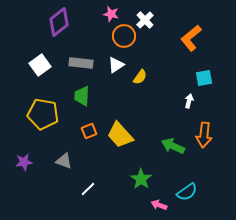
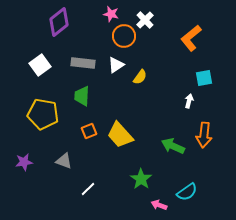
gray rectangle: moved 2 px right
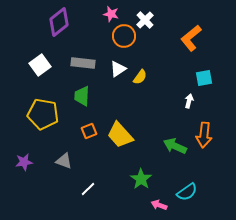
white triangle: moved 2 px right, 4 px down
green arrow: moved 2 px right
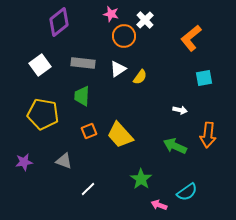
white arrow: moved 9 px left, 9 px down; rotated 88 degrees clockwise
orange arrow: moved 4 px right
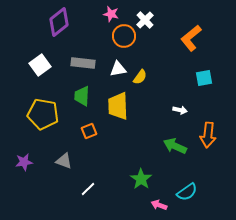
white triangle: rotated 24 degrees clockwise
yellow trapezoid: moved 2 px left, 29 px up; rotated 40 degrees clockwise
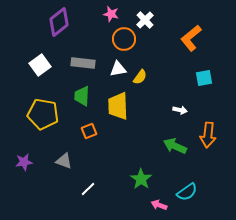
orange circle: moved 3 px down
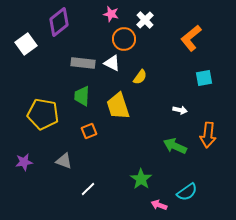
white square: moved 14 px left, 21 px up
white triangle: moved 6 px left, 6 px up; rotated 36 degrees clockwise
yellow trapezoid: rotated 16 degrees counterclockwise
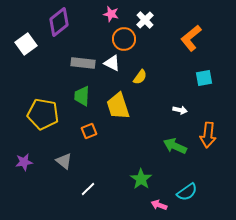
gray triangle: rotated 18 degrees clockwise
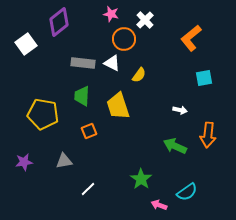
yellow semicircle: moved 1 px left, 2 px up
gray triangle: rotated 48 degrees counterclockwise
